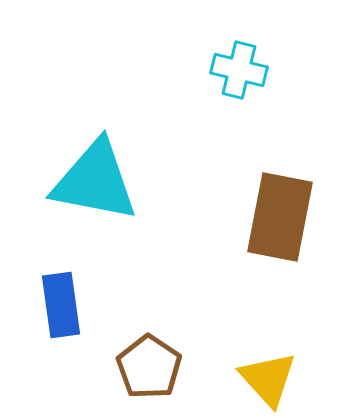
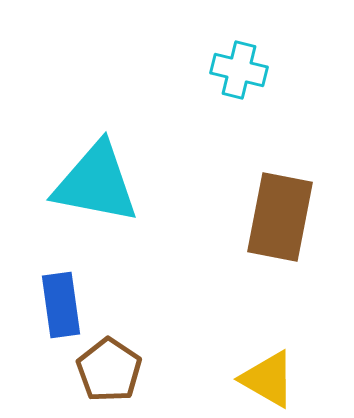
cyan triangle: moved 1 px right, 2 px down
brown pentagon: moved 40 px left, 3 px down
yellow triangle: rotated 18 degrees counterclockwise
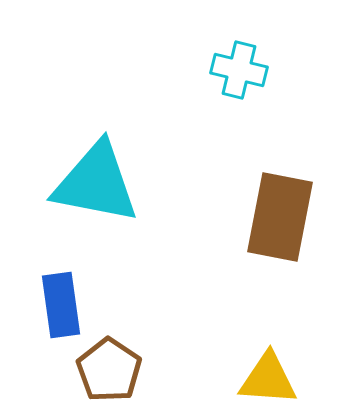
yellow triangle: rotated 26 degrees counterclockwise
